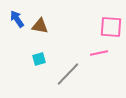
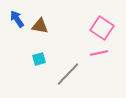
pink square: moved 9 px left, 1 px down; rotated 30 degrees clockwise
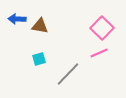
blue arrow: rotated 54 degrees counterclockwise
pink square: rotated 10 degrees clockwise
pink line: rotated 12 degrees counterclockwise
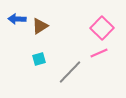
brown triangle: rotated 42 degrees counterclockwise
gray line: moved 2 px right, 2 px up
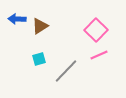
pink square: moved 6 px left, 2 px down
pink line: moved 2 px down
gray line: moved 4 px left, 1 px up
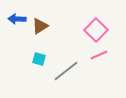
cyan square: rotated 32 degrees clockwise
gray line: rotated 8 degrees clockwise
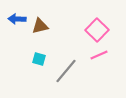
brown triangle: rotated 18 degrees clockwise
pink square: moved 1 px right
gray line: rotated 12 degrees counterclockwise
